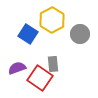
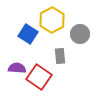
gray rectangle: moved 7 px right, 8 px up
purple semicircle: rotated 24 degrees clockwise
red square: moved 1 px left, 1 px up
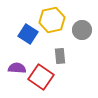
yellow hexagon: rotated 15 degrees clockwise
gray circle: moved 2 px right, 4 px up
red square: moved 2 px right
